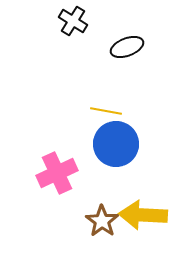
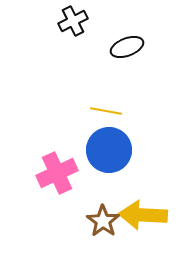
black cross: rotated 32 degrees clockwise
blue circle: moved 7 px left, 6 px down
brown star: moved 1 px right
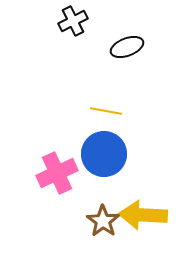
blue circle: moved 5 px left, 4 px down
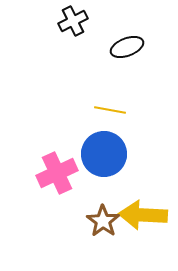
yellow line: moved 4 px right, 1 px up
